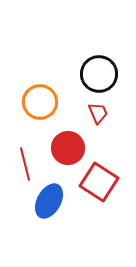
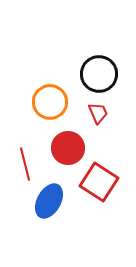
orange circle: moved 10 px right
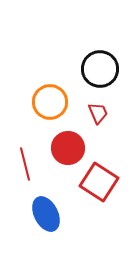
black circle: moved 1 px right, 5 px up
blue ellipse: moved 3 px left, 13 px down; rotated 56 degrees counterclockwise
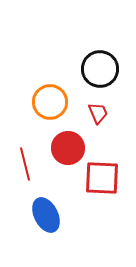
red square: moved 3 px right, 4 px up; rotated 30 degrees counterclockwise
blue ellipse: moved 1 px down
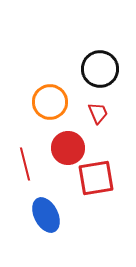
red square: moved 6 px left; rotated 12 degrees counterclockwise
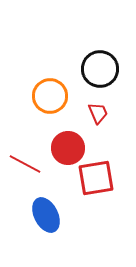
orange circle: moved 6 px up
red line: rotated 48 degrees counterclockwise
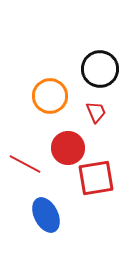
red trapezoid: moved 2 px left, 1 px up
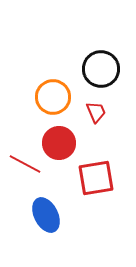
black circle: moved 1 px right
orange circle: moved 3 px right, 1 px down
red circle: moved 9 px left, 5 px up
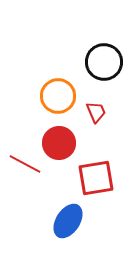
black circle: moved 3 px right, 7 px up
orange circle: moved 5 px right, 1 px up
blue ellipse: moved 22 px right, 6 px down; rotated 60 degrees clockwise
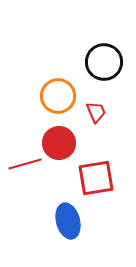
red line: rotated 44 degrees counterclockwise
blue ellipse: rotated 48 degrees counterclockwise
